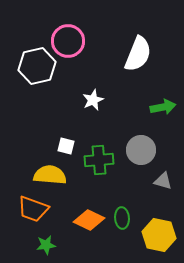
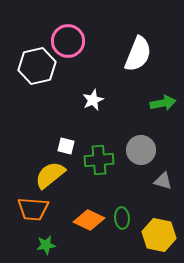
green arrow: moved 4 px up
yellow semicircle: rotated 44 degrees counterclockwise
orange trapezoid: rotated 16 degrees counterclockwise
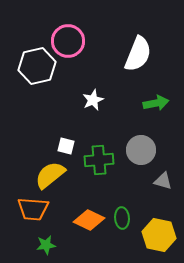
green arrow: moved 7 px left
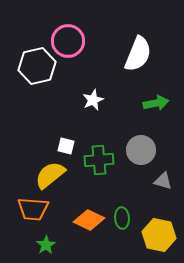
green star: rotated 24 degrees counterclockwise
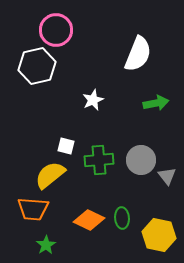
pink circle: moved 12 px left, 11 px up
gray circle: moved 10 px down
gray triangle: moved 4 px right, 5 px up; rotated 36 degrees clockwise
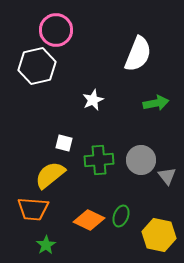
white square: moved 2 px left, 3 px up
green ellipse: moved 1 px left, 2 px up; rotated 25 degrees clockwise
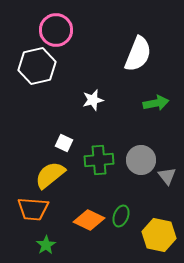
white star: rotated 10 degrees clockwise
white square: rotated 12 degrees clockwise
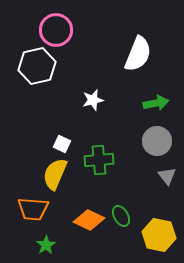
white square: moved 2 px left, 1 px down
gray circle: moved 16 px right, 19 px up
yellow semicircle: moved 5 px right, 1 px up; rotated 28 degrees counterclockwise
green ellipse: rotated 50 degrees counterclockwise
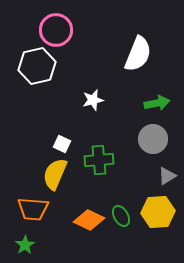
green arrow: moved 1 px right
gray circle: moved 4 px left, 2 px up
gray triangle: rotated 36 degrees clockwise
yellow hexagon: moved 1 px left, 23 px up; rotated 16 degrees counterclockwise
green star: moved 21 px left
